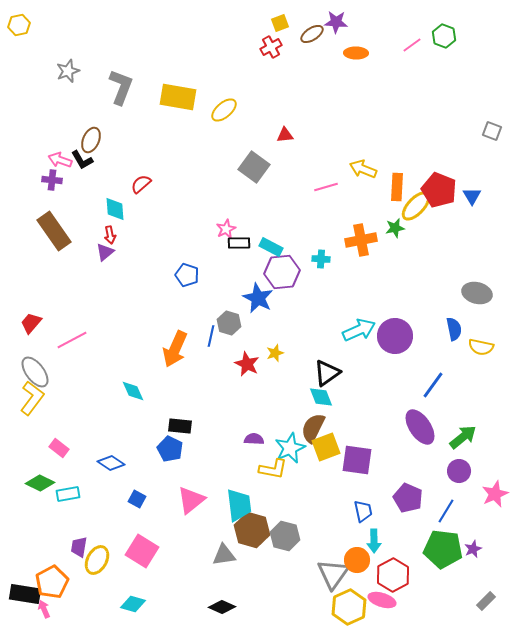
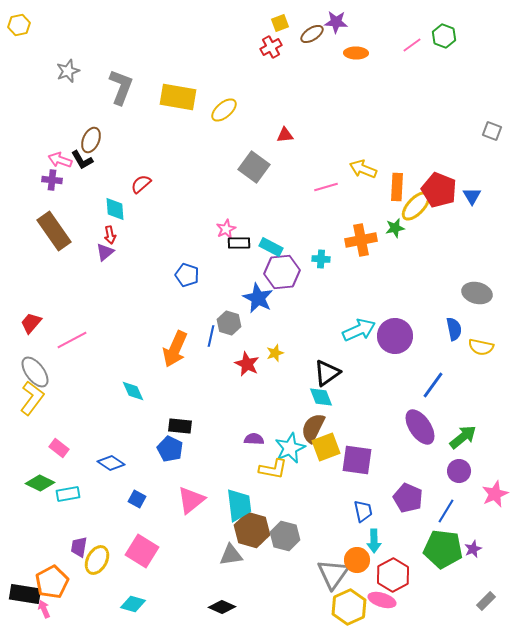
gray triangle at (224, 555): moved 7 px right
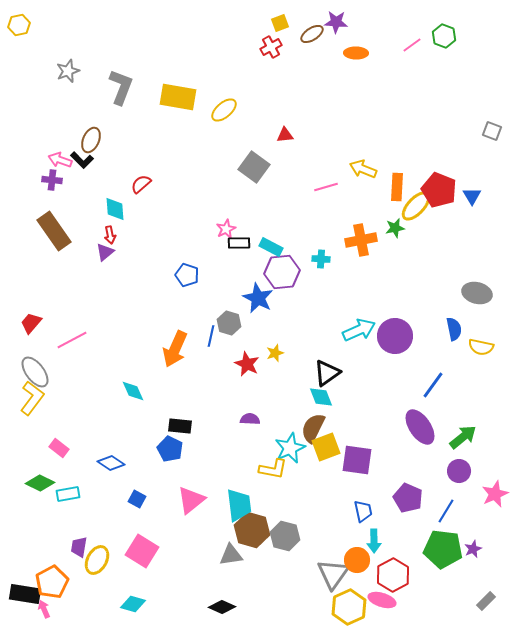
black L-shape at (82, 160): rotated 15 degrees counterclockwise
purple semicircle at (254, 439): moved 4 px left, 20 px up
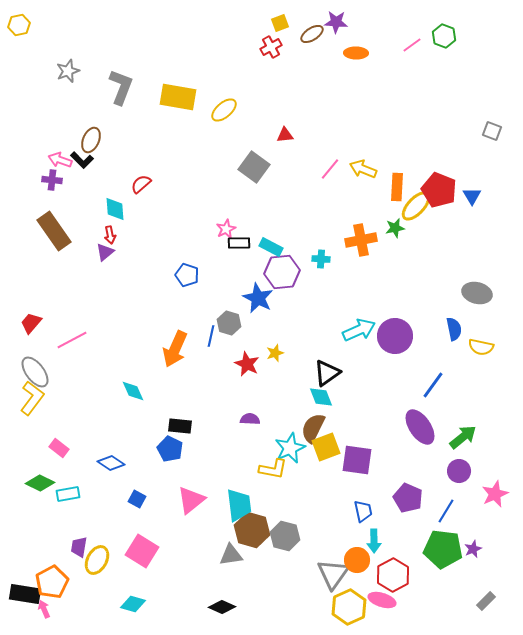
pink line at (326, 187): moved 4 px right, 18 px up; rotated 35 degrees counterclockwise
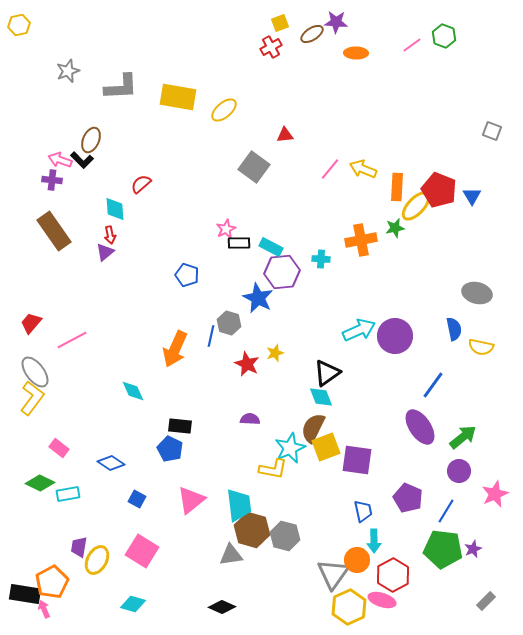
gray L-shape at (121, 87): rotated 66 degrees clockwise
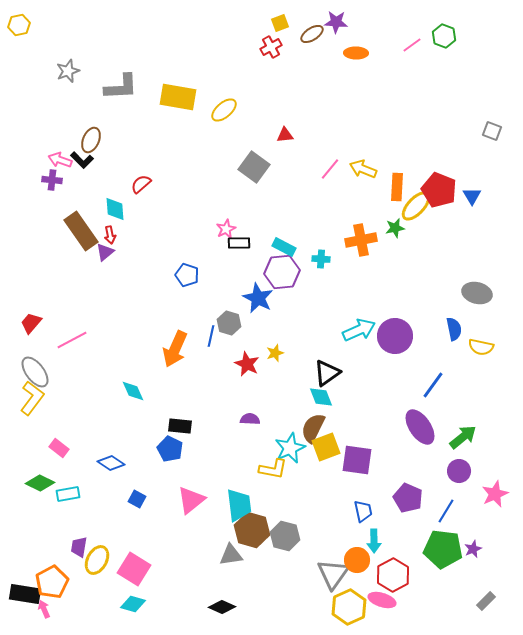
brown rectangle at (54, 231): moved 27 px right
cyan rectangle at (271, 247): moved 13 px right
pink square at (142, 551): moved 8 px left, 18 px down
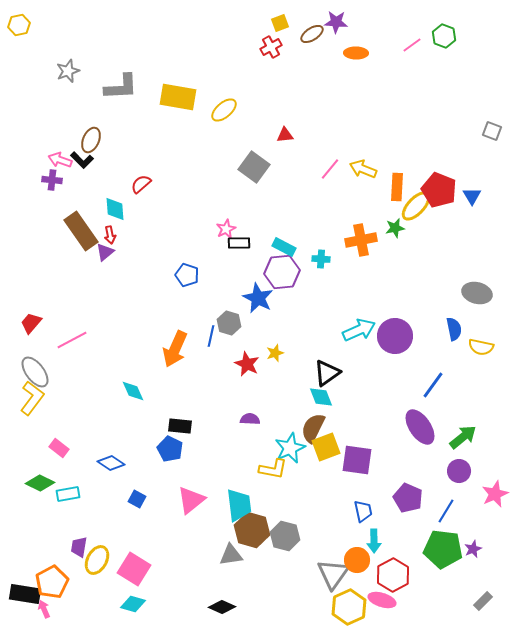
gray rectangle at (486, 601): moved 3 px left
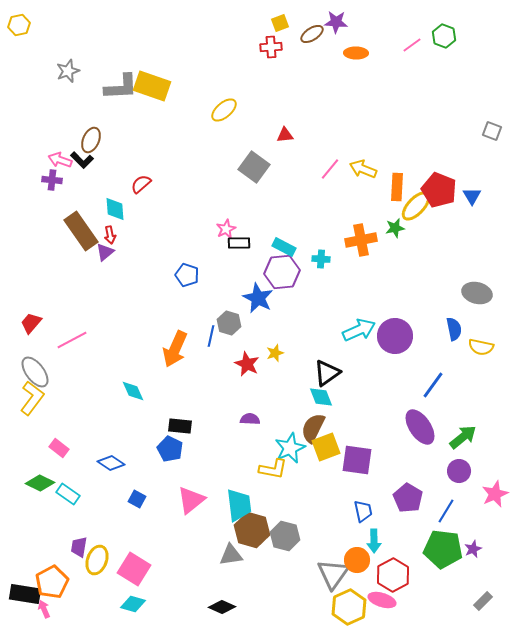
red cross at (271, 47): rotated 25 degrees clockwise
yellow rectangle at (178, 97): moved 26 px left, 11 px up; rotated 9 degrees clockwise
cyan rectangle at (68, 494): rotated 45 degrees clockwise
purple pentagon at (408, 498): rotated 8 degrees clockwise
yellow ellipse at (97, 560): rotated 8 degrees counterclockwise
